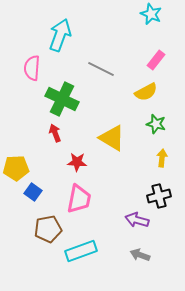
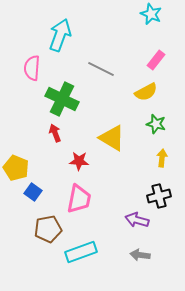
red star: moved 2 px right, 1 px up
yellow pentagon: rotated 25 degrees clockwise
cyan rectangle: moved 1 px down
gray arrow: rotated 12 degrees counterclockwise
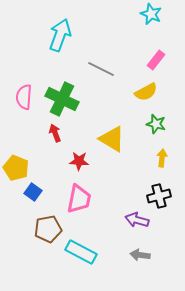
pink semicircle: moved 8 px left, 29 px down
yellow triangle: moved 1 px down
cyan rectangle: rotated 48 degrees clockwise
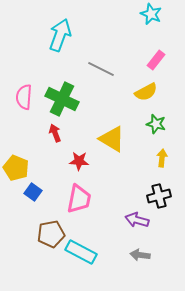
brown pentagon: moved 3 px right, 5 px down
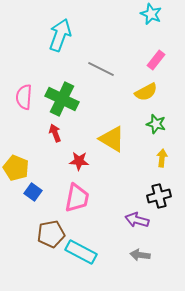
pink trapezoid: moved 2 px left, 1 px up
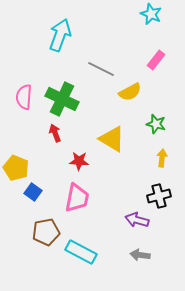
yellow semicircle: moved 16 px left
brown pentagon: moved 5 px left, 2 px up
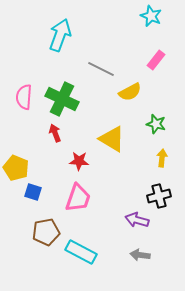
cyan star: moved 2 px down
blue square: rotated 18 degrees counterclockwise
pink trapezoid: moved 1 px right; rotated 8 degrees clockwise
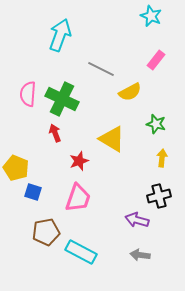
pink semicircle: moved 4 px right, 3 px up
red star: rotated 24 degrees counterclockwise
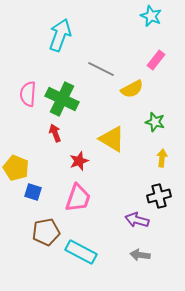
yellow semicircle: moved 2 px right, 3 px up
green star: moved 1 px left, 2 px up
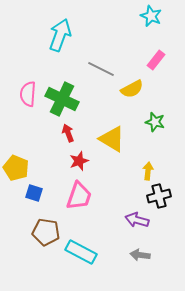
red arrow: moved 13 px right
yellow arrow: moved 14 px left, 13 px down
blue square: moved 1 px right, 1 px down
pink trapezoid: moved 1 px right, 2 px up
brown pentagon: rotated 20 degrees clockwise
